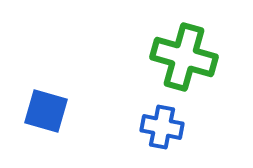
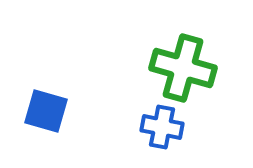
green cross: moved 1 px left, 11 px down
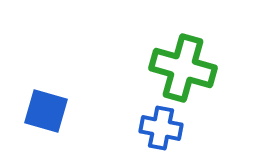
blue cross: moved 1 px left, 1 px down
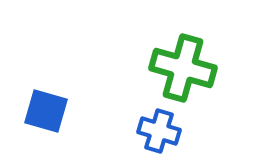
blue cross: moved 2 px left, 3 px down; rotated 6 degrees clockwise
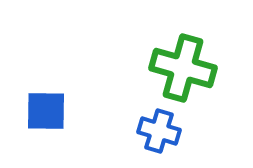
blue square: rotated 15 degrees counterclockwise
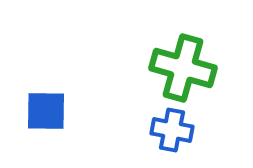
blue cross: moved 13 px right, 1 px up; rotated 6 degrees counterclockwise
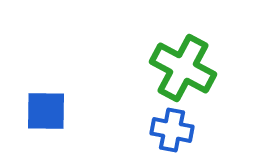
green cross: rotated 12 degrees clockwise
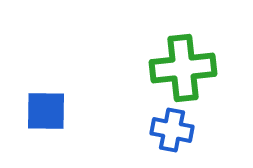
green cross: rotated 34 degrees counterclockwise
